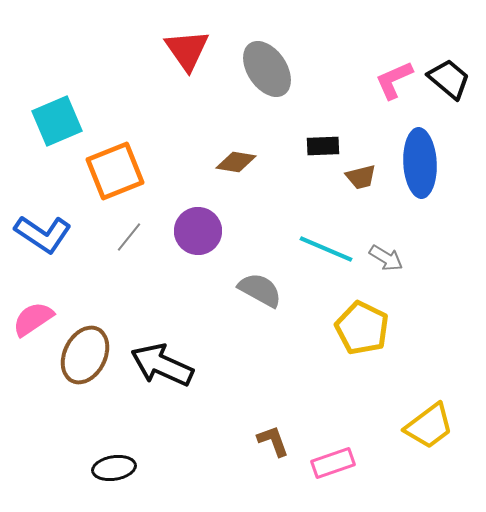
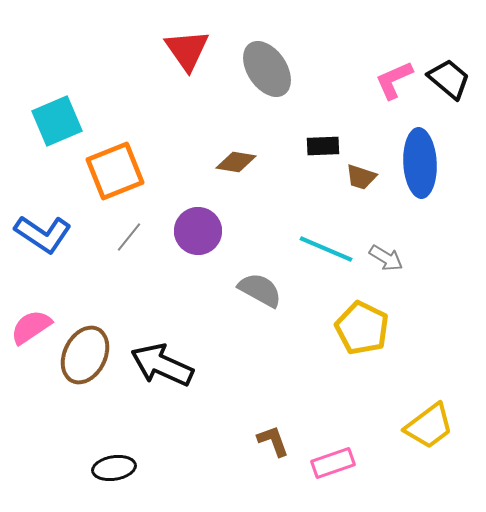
brown trapezoid: rotated 32 degrees clockwise
pink semicircle: moved 2 px left, 8 px down
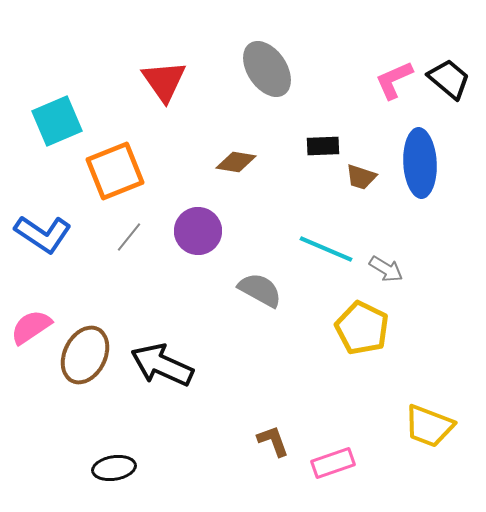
red triangle: moved 23 px left, 31 px down
gray arrow: moved 11 px down
yellow trapezoid: rotated 58 degrees clockwise
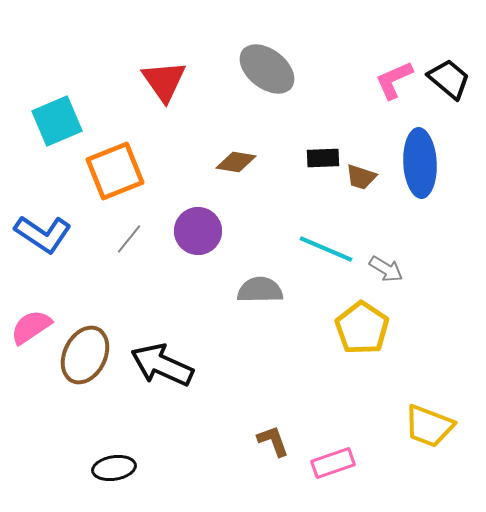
gray ellipse: rotated 18 degrees counterclockwise
black rectangle: moved 12 px down
gray line: moved 2 px down
gray semicircle: rotated 30 degrees counterclockwise
yellow pentagon: rotated 8 degrees clockwise
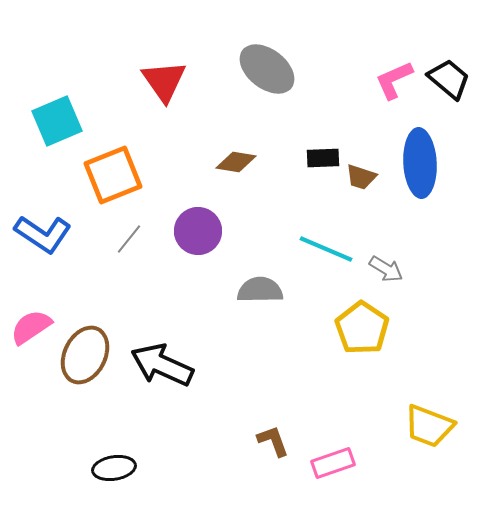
orange square: moved 2 px left, 4 px down
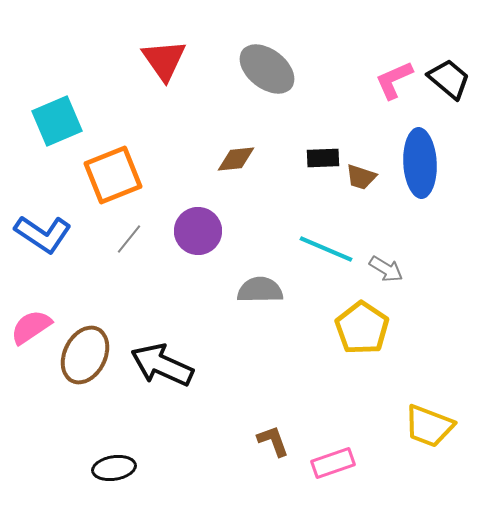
red triangle: moved 21 px up
brown diamond: moved 3 px up; rotated 15 degrees counterclockwise
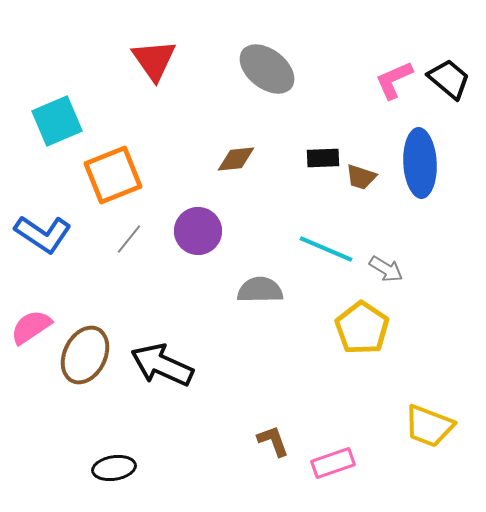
red triangle: moved 10 px left
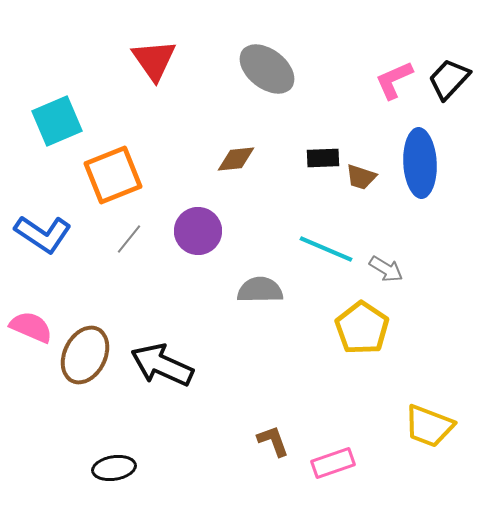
black trapezoid: rotated 87 degrees counterclockwise
pink semicircle: rotated 57 degrees clockwise
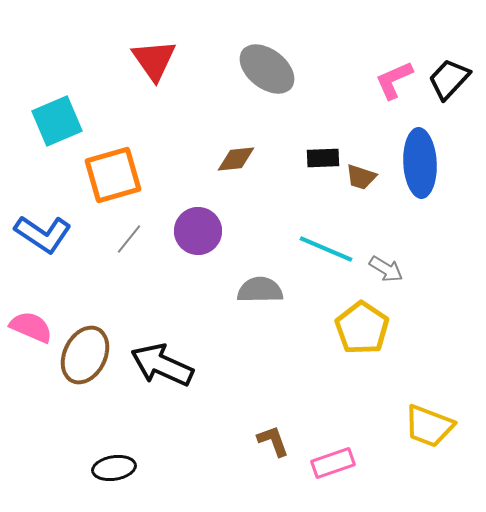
orange square: rotated 6 degrees clockwise
